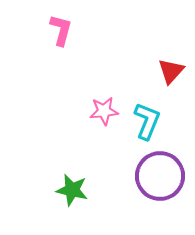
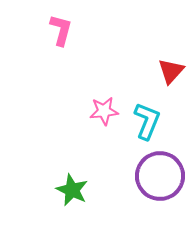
green star: rotated 12 degrees clockwise
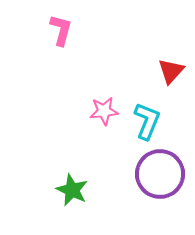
purple circle: moved 2 px up
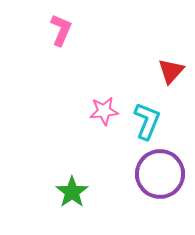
pink L-shape: rotated 8 degrees clockwise
green star: moved 2 px down; rotated 12 degrees clockwise
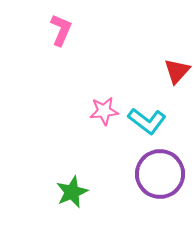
red triangle: moved 6 px right
cyan L-shape: rotated 105 degrees clockwise
green star: rotated 12 degrees clockwise
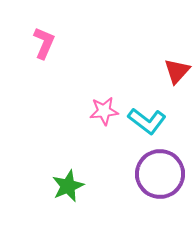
pink L-shape: moved 17 px left, 13 px down
green star: moved 4 px left, 6 px up
